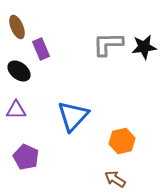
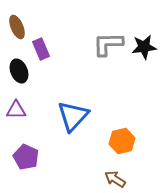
black ellipse: rotated 30 degrees clockwise
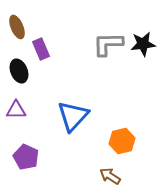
black star: moved 1 px left, 3 px up
brown arrow: moved 5 px left, 3 px up
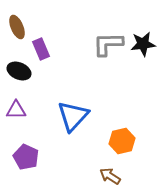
black ellipse: rotated 45 degrees counterclockwise
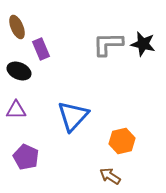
black star: rotated 20 degrees clockwise
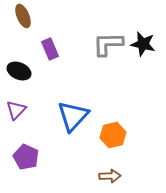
brown ellipse: moved 6 px right, 11 px up
purple rectangle: moved 9 px right
purple triangle: rotated 45 degrees counterclockwise
orange hexagon: moved 9 px left, 6 px up
brown arrow: rotated 145 degrees clockwise
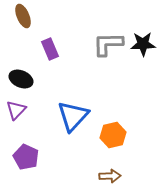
black star: rotated 15 degrees counterclockwise
black ellipse: moved 2 px right, 8 px down
